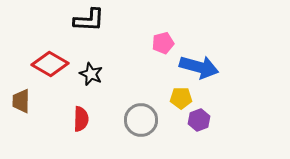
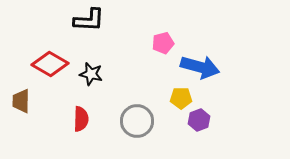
blue arrow: moved 1 px right
black star: rotated 10 degrees counterclockwise
gray circle: moved 4 px left, 1 px down
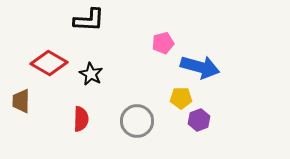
red diamond: moved 1 px left, 1 px up
black star: rotated 15 degrees clockwise
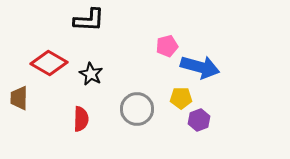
pink pentagon: moved 4 px right, 3 px down
brown trapezoid: moved 2 px left, 3 px up
gray circle: moved 12 px up
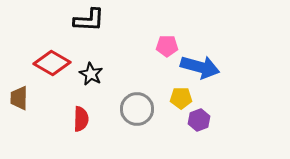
pink pentagon: rotated 15 degrees clockwise
red diamond: moved 3 px right
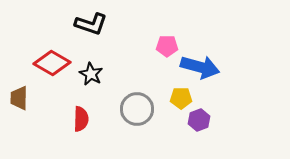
black L-shape: moved 2 px right, 4 px down; rotated 16 degrees clockwise
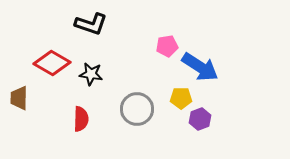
pink pentagon: rotated 10 degrees counterclockwise
blue arrow: rotated 18 degrees clockwise
black star: rotated 20 degrees counterclockwise
purple hexagon: moved 1 px right, 1 px up
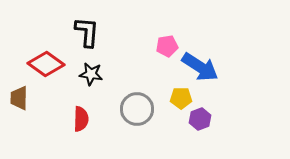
black L-shape: moved 4 px left, 8 px down; rotated 104 degrees counterclockwise
red diamond: moved 6 px left, 1 px down; rotated 6 degrees clockwise
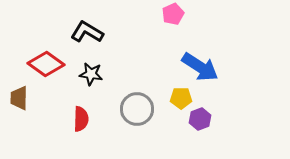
black L-shape: rotated 64 degrees counterclockwise
pink pentagon: moved 6 px right, 32 px up; rotated 15 degrees counterclockwise
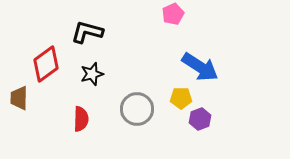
black L-shape: rotated 16 degrees counterclockwise
red diamond: rotated 72 degrees counterclockwise
black star: moved 1 px right; rotated 25 degrees counterclockwise
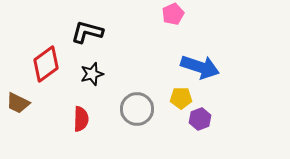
blue arrow: rotated 15 degrees counterclockwise
brown trapezoid: moved 1 px left, 5 px down; rotated 65 degrees counterclockwise
